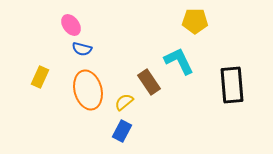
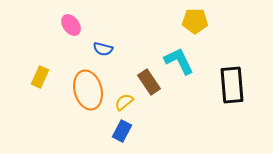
blue semicircle: moved 21 px right
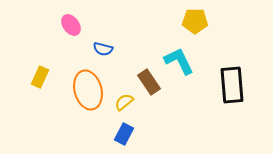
blue rectangle: moved 2 px right, 3 px down
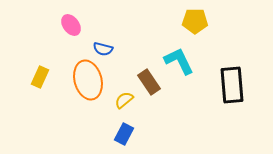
orange ellipse: moved 10 px up
yellow semicircle: moved 2 px up
